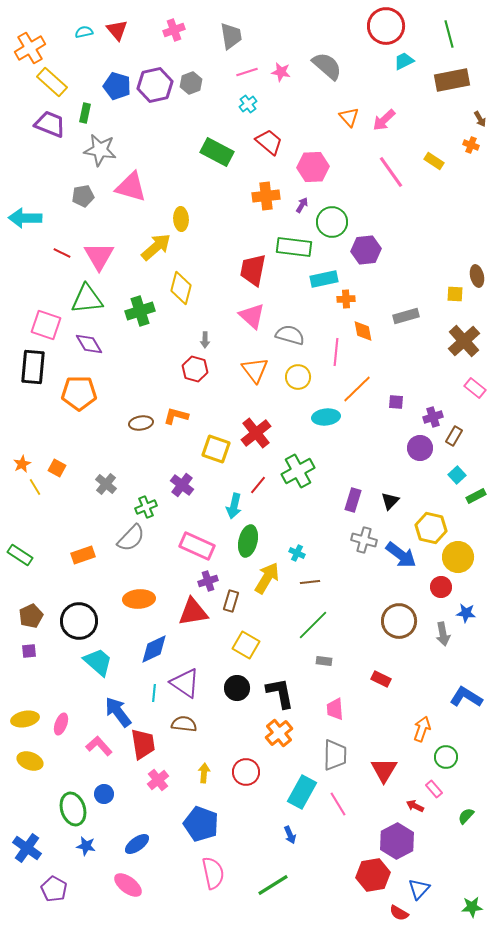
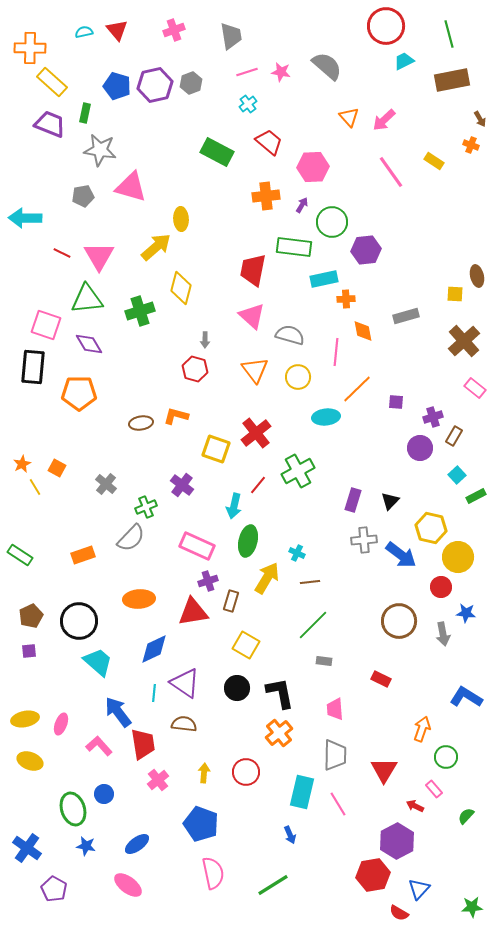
orange cross at (30, 48): rotated 32 degrees clockwise
gray cross at (364, 540): rotated 20 degrees counterclockwise
cyan rectangle at (302, 792): rotated 16 degrees counterclockwise
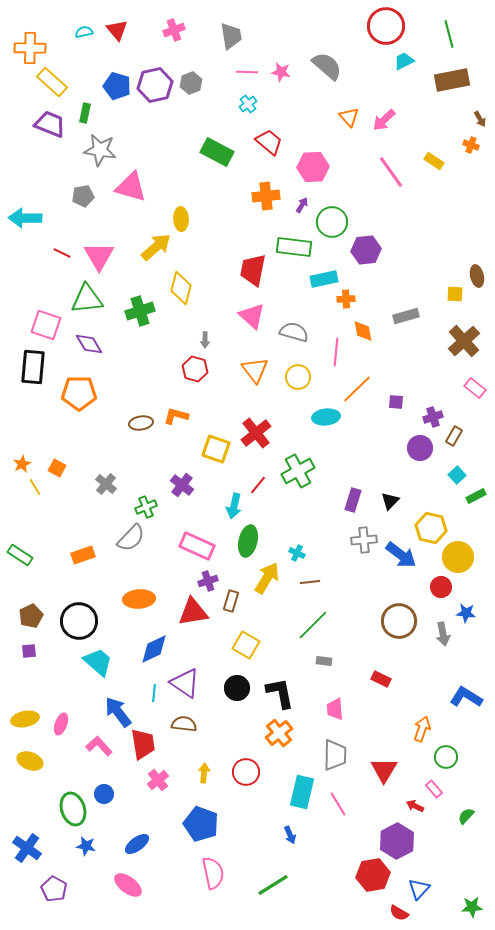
pink line at (247, 72): rotated 20 degrees clockwise
gray semicircle at (290, 335): moved 4 px right, 3 px up
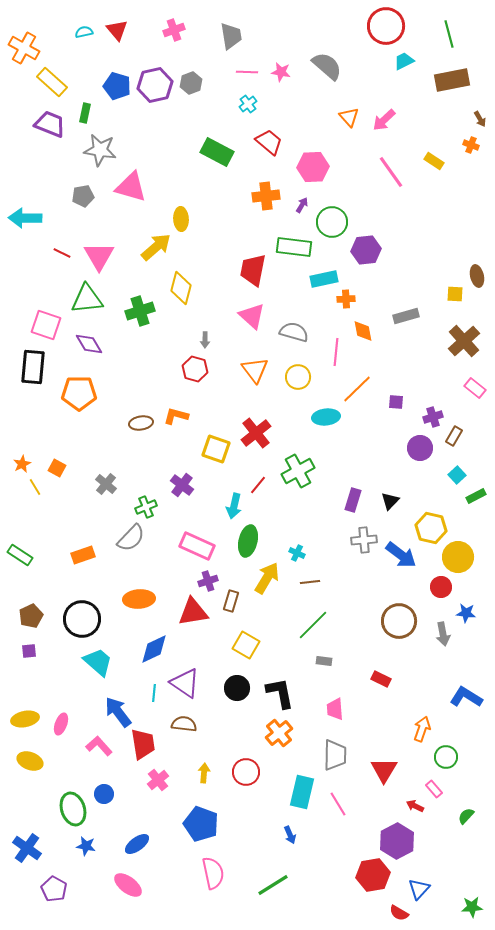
orange cross at (30, 48): moved 6 px left; rotated 28 degrees clockwise
black circle at (79, 621): moved 3 px right, 2 px up
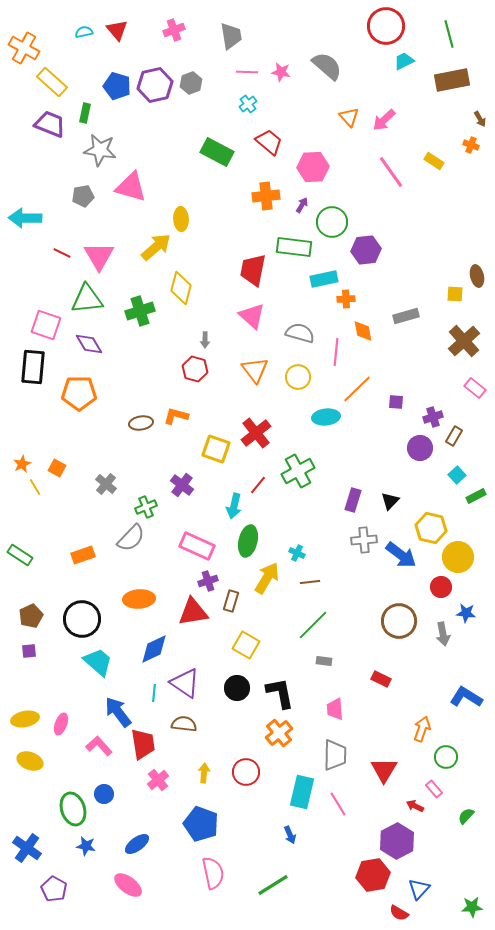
gray semicircle at (294, 332): moved 6 px right, 1 px down
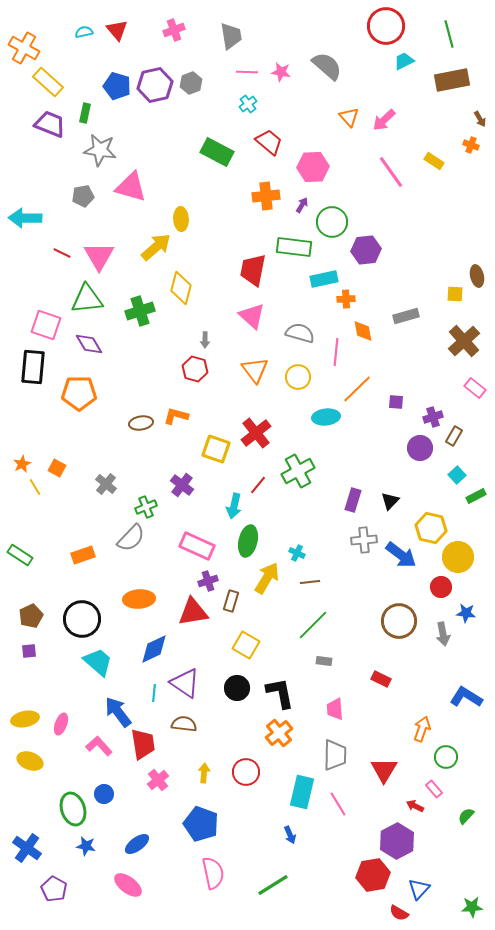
yellow rectangle at (52, 82): moved 4 px left
